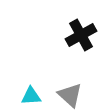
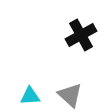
cyan triangle: moved 1 px left
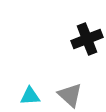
black cross: moved 6 px right, 4 px down; rotated 8 degrees clockwise
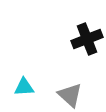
cyan triangle: moved 6 px left, 9 px up
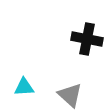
black cross: rotated 32 degrees clockwise
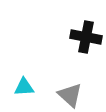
black cross: moved 1 px left, 2 px up
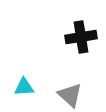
black cross: moved 5 px left; rotated 20 degrees counterclockwise
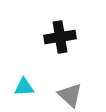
black cross: moved 21 px left
